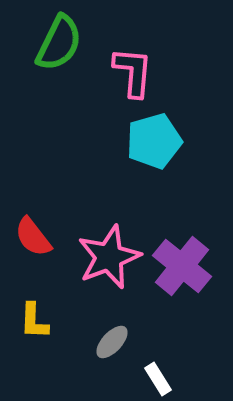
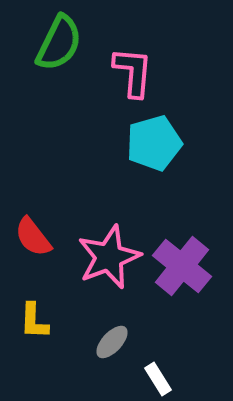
cyan pentagon: moved 2 px down
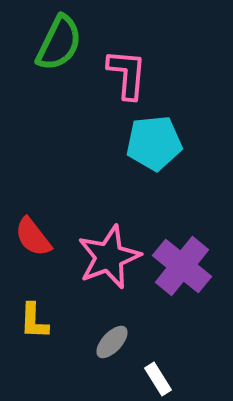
pink L-shape: moved 6 px left, 2 px down
cyan pentagon: rotated 10 degrees clockwise
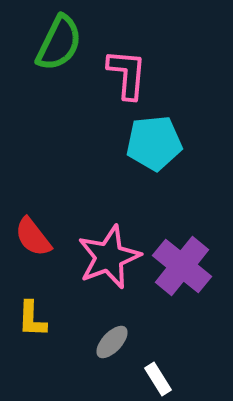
yellow L-shape: moved 2 px left, 2 px up
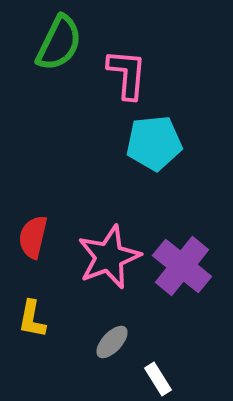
red semicircle: rotated 51 degrees clockwise
yellow L-shape: rotated 9 degrees clockwise
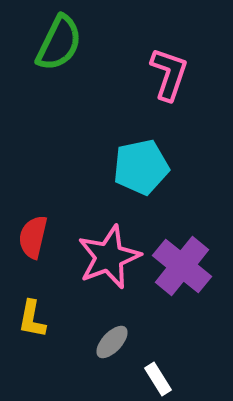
pink L-shape: moved 42 px right; rotated 14 degrees clockwise
cyan pentagon: moved 13 px left, 24 px down; rotated 6 degrees counterclockwise
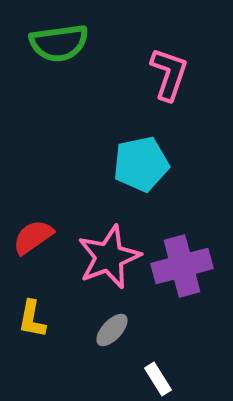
green semicircle: rotated 56 degrees clockwise
cyan pentagon: moved 3 px up
red semicircle: rotated 42 degrees clockwise
purple cross: rotated 36 degrees clockwise
gray ellipse: moved 12 px up
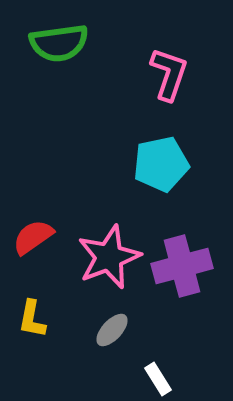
cyan pentagon: moved 20 px right
